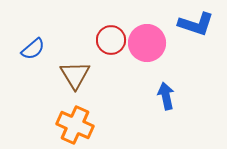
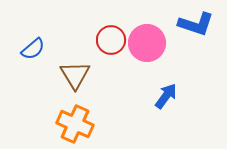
blue arrow: rotated 48 degrees clockwise
orange cross: moved 1 px up
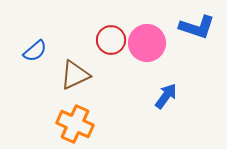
blue L-shape: moved 1 px right, 3 px down
blue semicircle: moved 2 px right, 2 px down
brown triangle: rotated 36 degrees clockwise
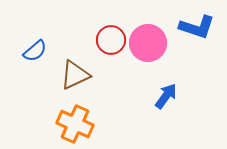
pink circle: moved 1 px right
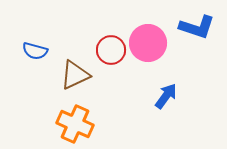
red circle: moved 10 px down
blue semicircle: rotated 55 degrees clockwise
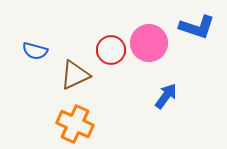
pink circle: moved 1 px right
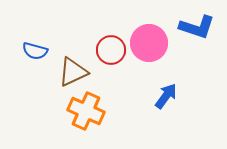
brown triangle: moved 2 px left, 3 px up
orange cross: moved 11 px right, 13 px up
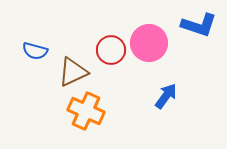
blue L-shape: moved 2 px right, 2 px up
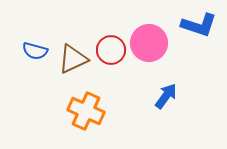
brown triangle: moved 13 px up
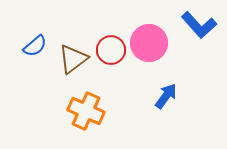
blue L-shape: rotated 30 degrees clockwise
blue semicircle: moved 5 px up; rotated 55 degrees counterclockwise
brown triangle: rotated 12 degrees counterclockwise
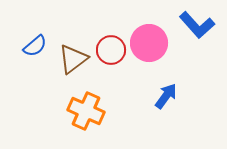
blue L-shape: moved 2 px left
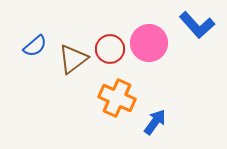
red circle: moved 1 px left, 1 px up
blue arrow: moved 11 px left, 26 px down
orange cross: moved 31 px right, 13 px up
